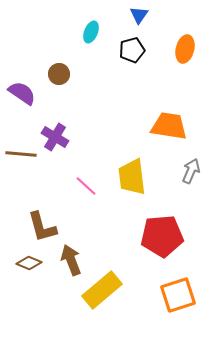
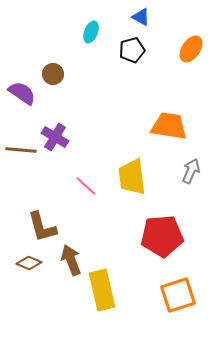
blue triangle: moved 2 px right, 2 px down; rotated 36 degrees counterclockwise
orange ellipse: moved 6 px right; rotated 20 degrees clockwise
brown circle: moved 6 px left
brown line: moved 4 px up
yellow rectangle: rotated 63 degrees counterclockwise
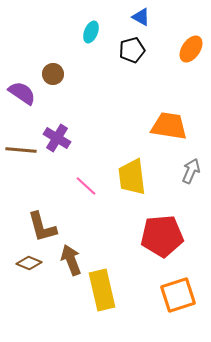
purple cross: moved 2 px right, 1 px down
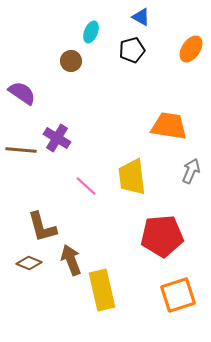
brown circle: moved 18 px right, 13 px up
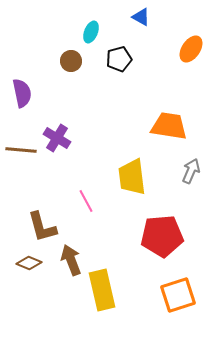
black pentagon: moved 13 px left, 9 px down
purple semicircle: rotated 44 degrees clockwise
pink line: moved 15 px down; rotated 20 degrees clockwise
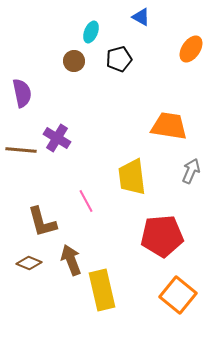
brown circle: moved 3 px right
brown L-shape: moved 5 px up
orange square: rotated 33 degrees counterclockwise
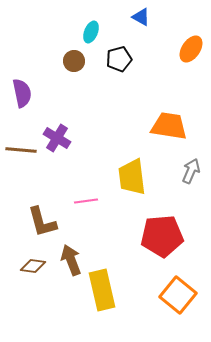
pink line: rotated 70 degrees counterclockwise
brown diamond: moved 4 px right, 3 px down; rotated 15 degrees counterclockwise
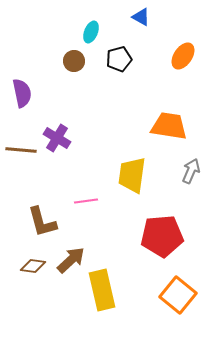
orange ellipse: moved 8 px left, 7 px down
yellow trapezoid: moved 2 px up; rotated 15 degrees clockwise
brown arrow: rotated 68 degrees clockwise
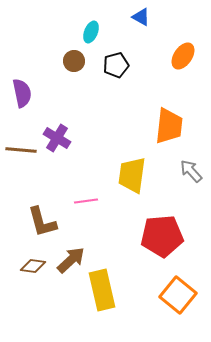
black pentagon: moved 3 px left, 6 px down
orange trapezoid: rotated 87 degrees clockwise
gray arrow: rotated 65 degrees counterclockwise
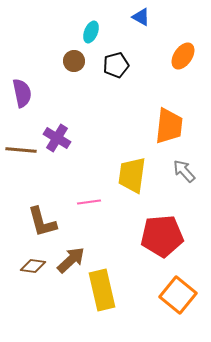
gray arrow: moved 7 px left
pink line: moved 3 px right, 1 px down
